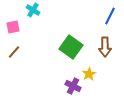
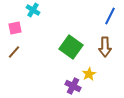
pink square: moved 2 px right, 1 px down
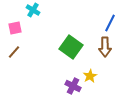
blue line: moved 7 px down
yellow star: moved 1 px right, 2 px down
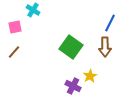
pink square: moved 1 px up
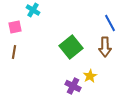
blue line: rotated 54 degrees counterclockwise
green square: rotated 15 degrees clockwise
brown line: rotated 32 degrees counterclockwise
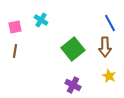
cyan cross: moved 8 px right, 10 px down
green square: moved 2 px right, 2 px down
brown line: moved 1 px right, 1 px up
yellow star: moved 19 px right; rotated 16 degrees counterclockwise
purple cross: moved 1 px up
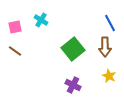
brown line: rotated 64 degrees counterclockwise
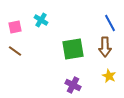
green square: rotated 30 degrees clockwise
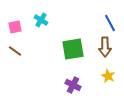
yellow star: moved 1 px left
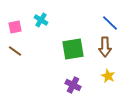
blue line: rotated 18 degrees counterclockwise
